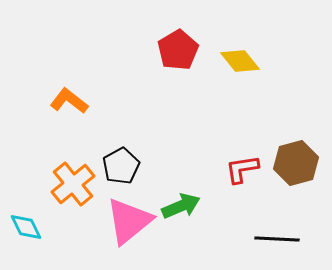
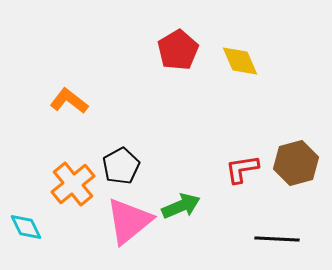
yellow diamond: rotated 15 degrees clockwise
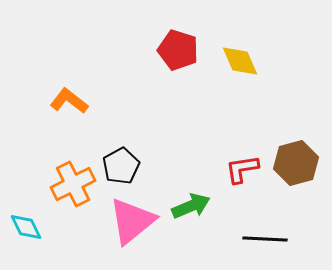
red pentagon: rotated 24 degrees counterclockwise
orange cross: rotated 12 degrees clockwise
green arrow: moved 10 px right
pink triangle: moved 3 px right
black line: moved 12 px left
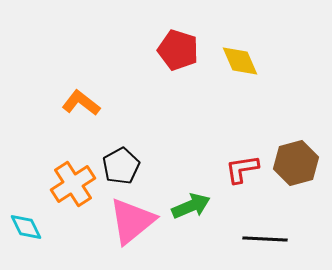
orange L-shape: moved 12 px right, 2 px down
orange cross: rotated 6 degrees counterclockwise
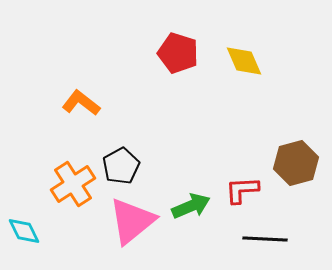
red pentagon: moved 3 px down
yellow diamond: moved 4 px right
red L-shape: moved 21 px down; rotated 6 degrees clockwise
cyan diamond: moved 2 px left, 4 px down
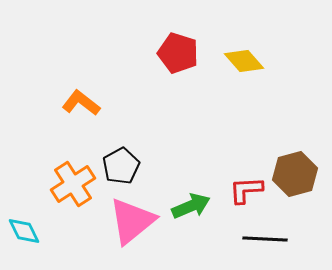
yellow diamond: rotated 18 degrees counterclockwise
brown hexagon: moved 1 px left, 11 px down
red L-shape: moved 4 px right
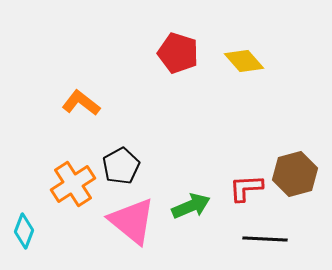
red L-shape: moved 2 px up
pink triangle: rotated 42 degrees counterclockwise
cyan diamond: rotated 48 degrees clockwise
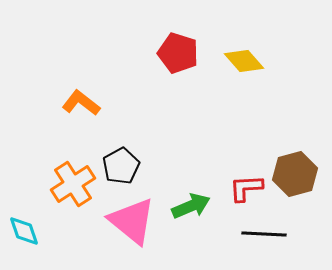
cyan diamond: rotated 40 degrees counterclockwise
black line: moved 1 px left, 5 px up
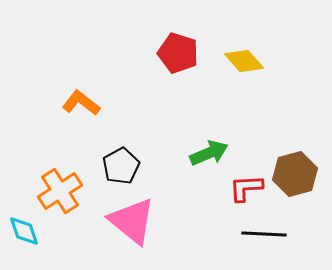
orange cross: moved 13 px left, 7 px down
green arrow: moved 18 px right, 53 px up
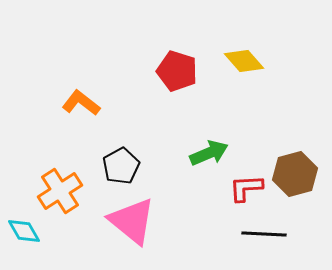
red pentagon: moved 1 px left, 18 px down
cyan diamond: rotated 12 degrees counterclockwise
